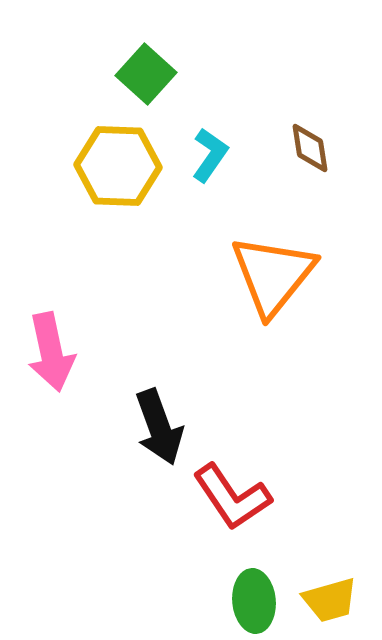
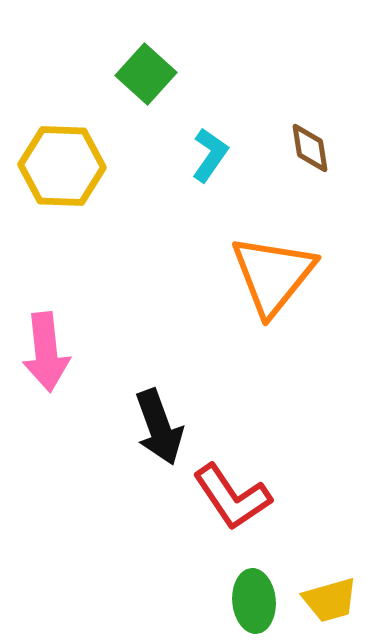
yellow hexagon: moved 56 px left
pink arrow: moved 5 px left; rotated 6 degrees clockwise
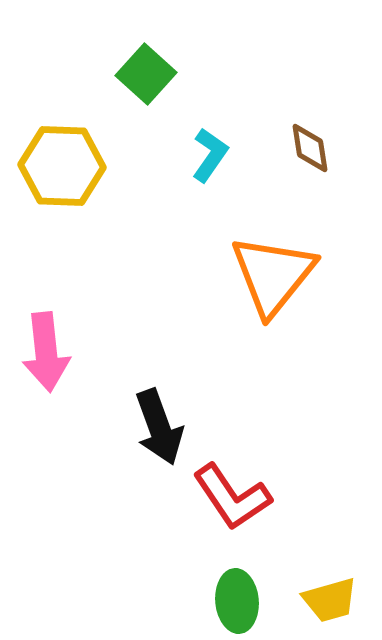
green ellipse: moved 17 px left
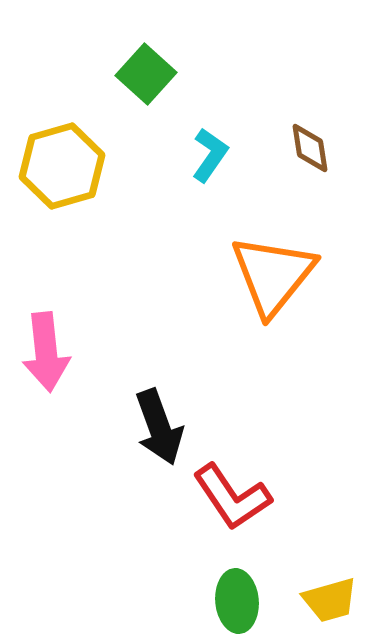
yellow hexagon: rotated 18 degrees counterclockwise
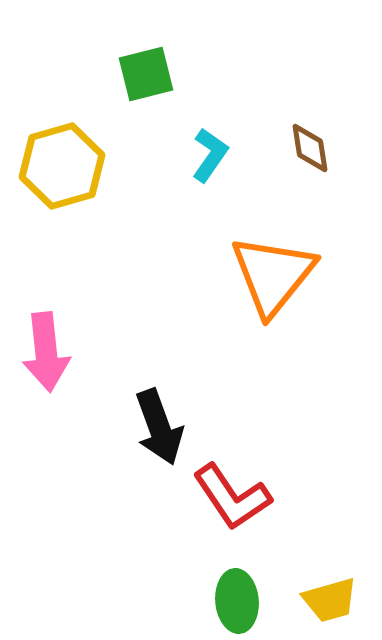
green square: rotated 34 degrees clockwise
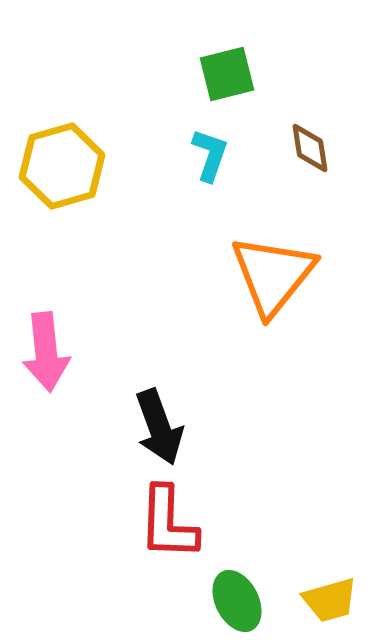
green square: moved 81 px right
cyan L-shape: rotated 16 degrees counterclockwise
red L-shape: moved 64 px left, 26 px down; rotated 36 degrees clockwise
green ellipse: rotated 22 degrees counterclockwise
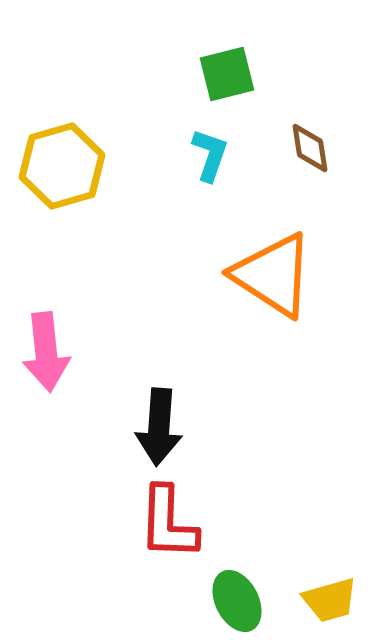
orange triangle: rotated 36 degrees counterclockwise
black arrow: rotated 24 degrees clockwise
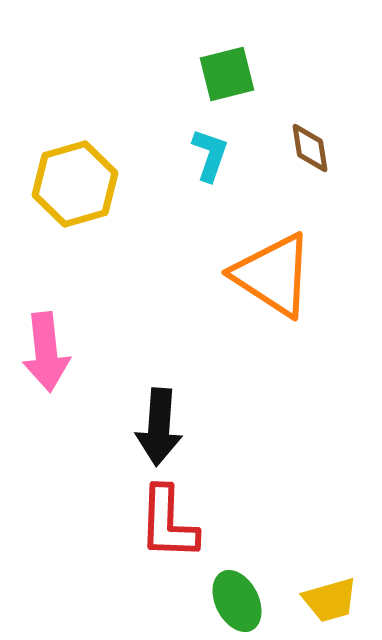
yellow hexagon: moved 13 px right, 18 px down
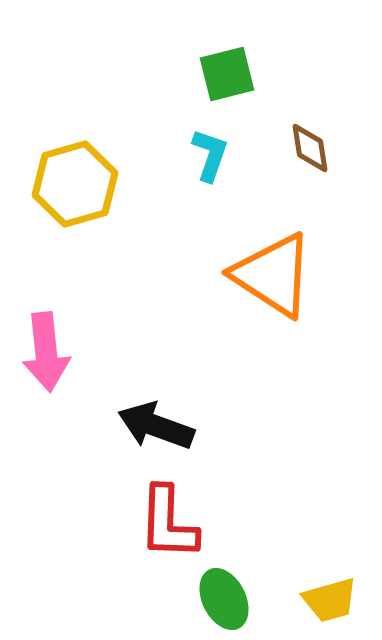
black arrow: moved 3 px left, 1 px up; rotated 106 degrees clockwise
green ellipse: moved 13 px left, 2 px up
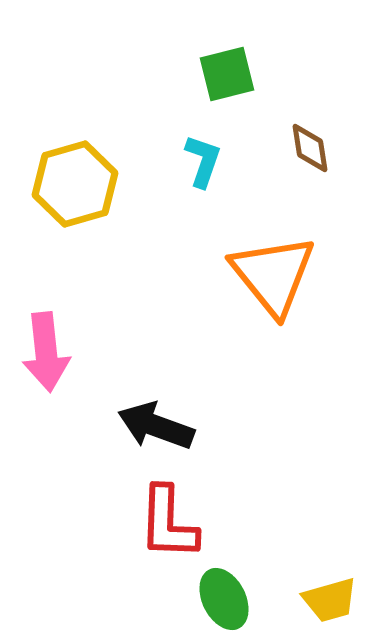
cyan L-shape: moved 7 px left, 6 px down
orange triangle: rotated 18 degrees clockwise
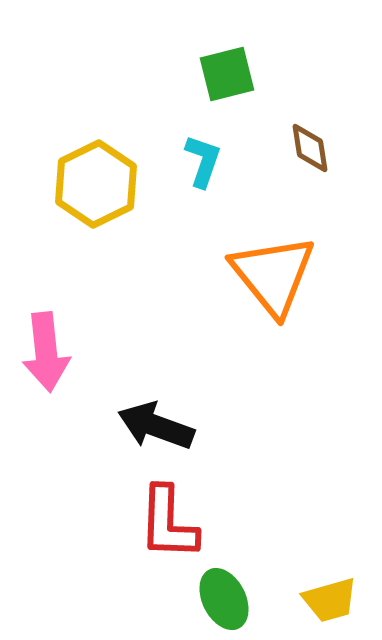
yellow hexagon: moved 21 px right; rotated 10 degrees counterclockwise
